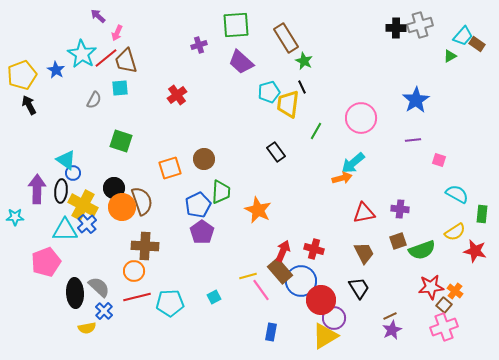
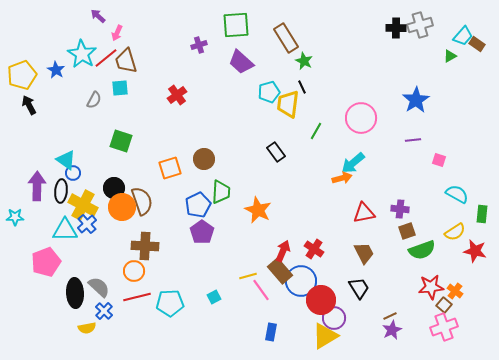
purple arrow at (37, 189): moved 3 px up
brown square at (398, 241): moved 9 px right, 10 px up
red cross at (314, 249): rotated 18 degrees clockwise
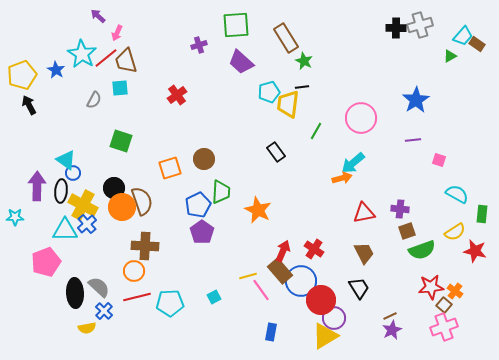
black line at (302, 87): rotated 72 degrees counterclockwise
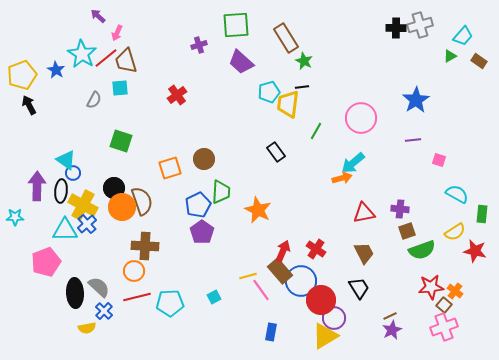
brown rectangle at (477, 44): moved 2 px right, 17 px down
red cross at (314, 249): moved 2 px right
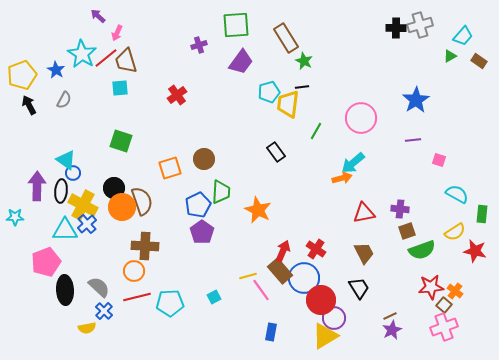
purple trapezoid at (241, 62): rotated 96 degrees counterclockwise
gray semicircle at (94, 100): moved 30 px left
blue circle at (301, 281): moved 3 px right, 3 px up
black ellipse at (75, 293): moved 10 px left, 3 px up
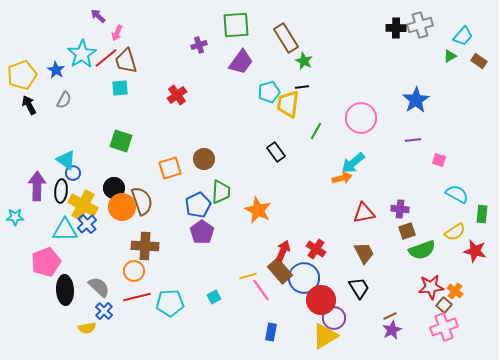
cyan star at (82, 54): rotated 8 degrees clockwise
